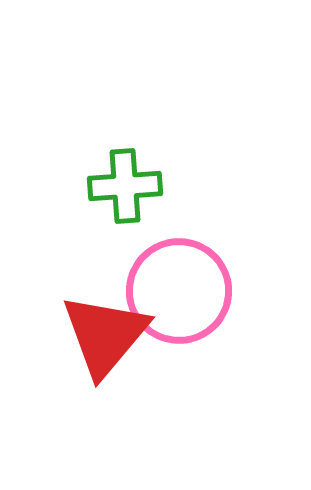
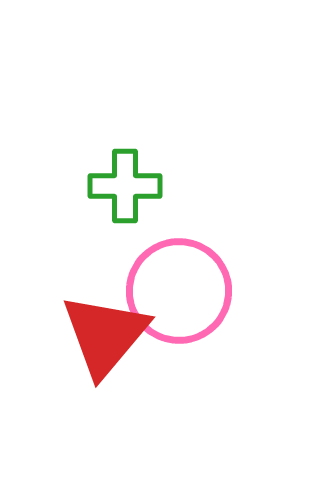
green cross: rotated 4 degrees clockwise
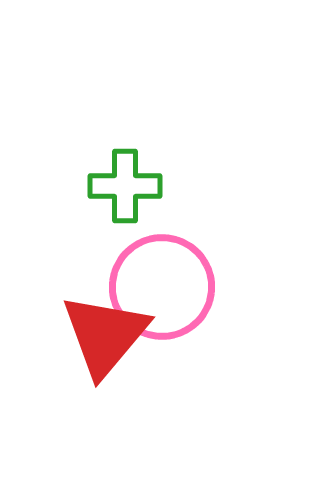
pink circle: moved 17 px left, 4 px up
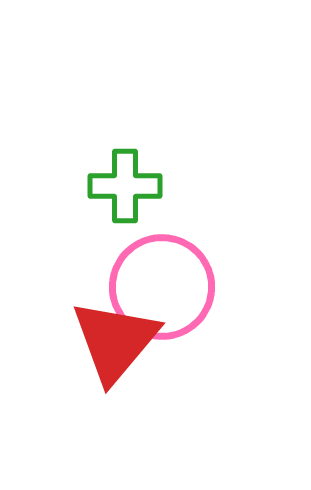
red triangle: moved 10 px right, 6 px down
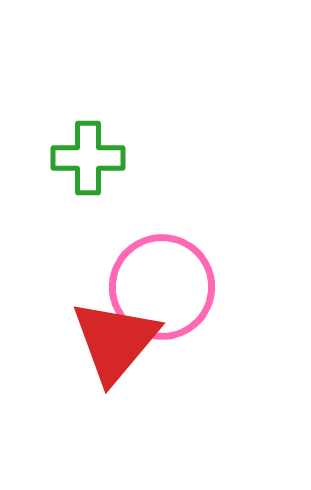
green cross: moved 37 px left, 28 px up
